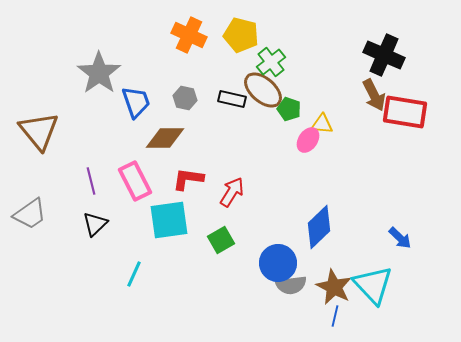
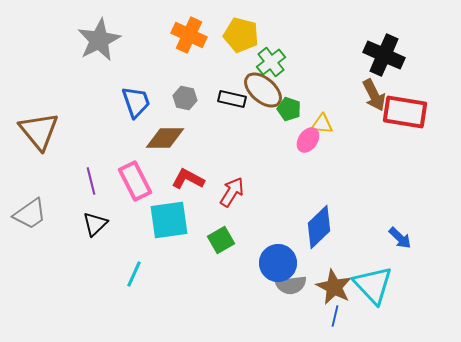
gray star: moved 33 px up; rotated 9 degrees clockwise
red L-shape: rotated 20 degrees clockwise
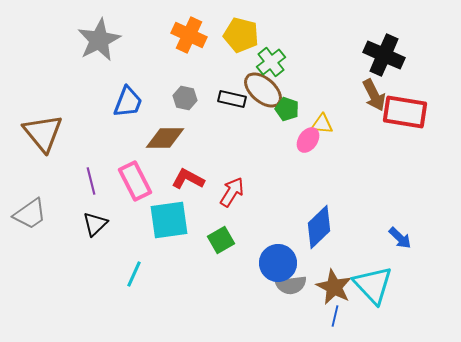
blue trapezoid: moved 8 px left; rotated 40 degrees clockwise
green pentagon: moved 2 px left
brown triangle: moved 4 px right, 2 px down
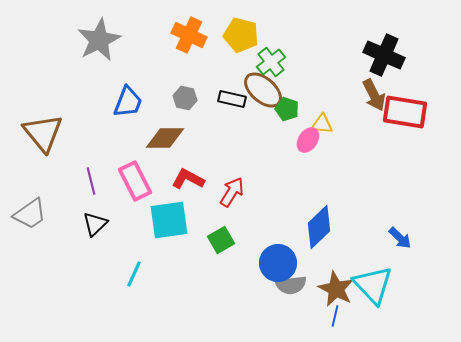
brown star: moved 2 px right, 2 px down
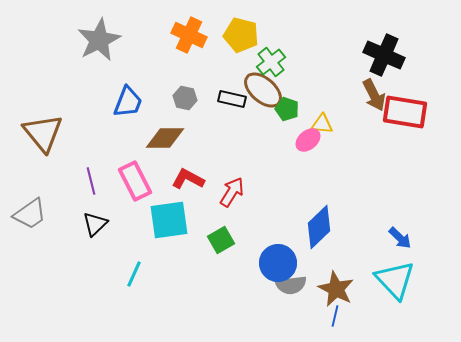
pink ellipse: rotated 15 degrees clockwise
cyan triangle: moved 22 px right, 5 px up
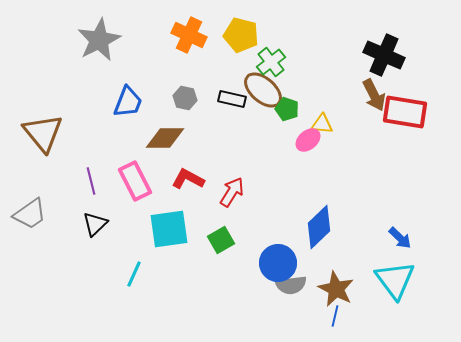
cyan square: moved 9 px down
cyan triangle: rotated 6 degrees clockwise
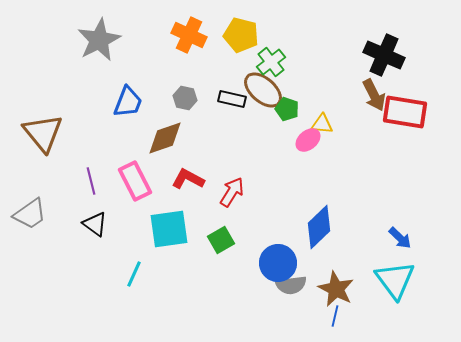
brown diamond: rotated 18 degrees counterclockwise
black triangle: rotated 40 degrees counterclockwise
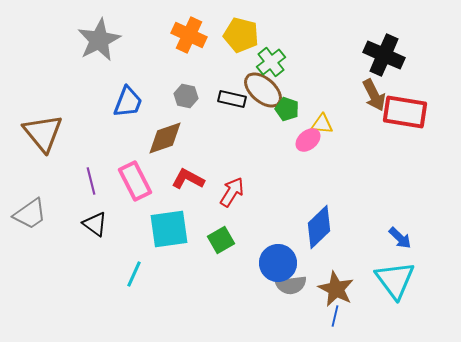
gray hexagon: moved 1 px right, 2 px up
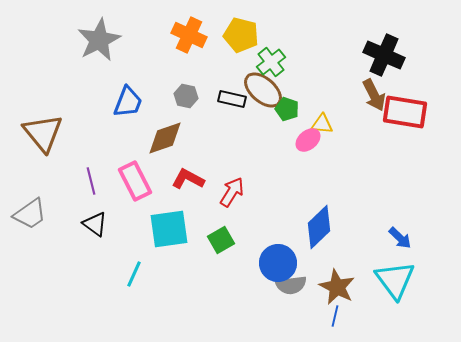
brown star: moved 1 px right, 2 px up
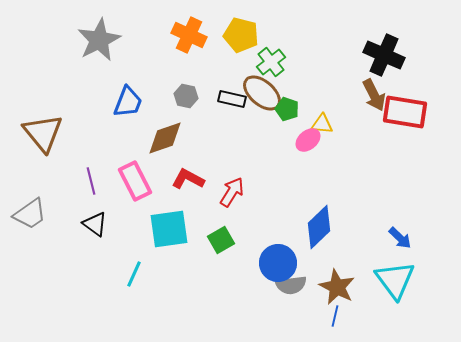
brown ellipse: moved 1 px left, 3 px down
